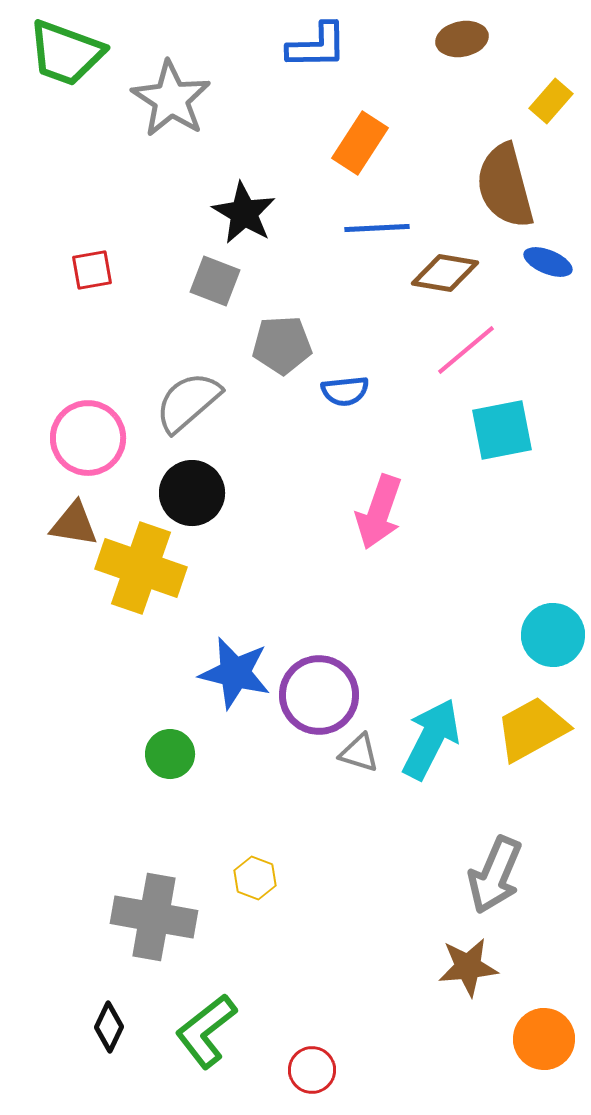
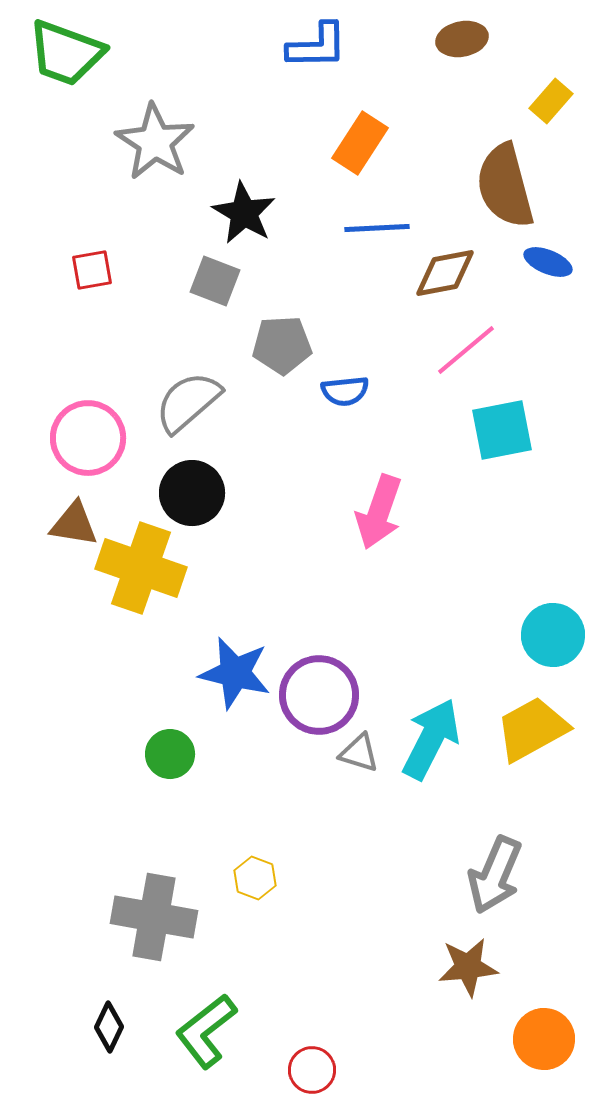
gray star: moved 16 px left, 43 px down
brown diamond: rotated 20 degrees counterclockwise
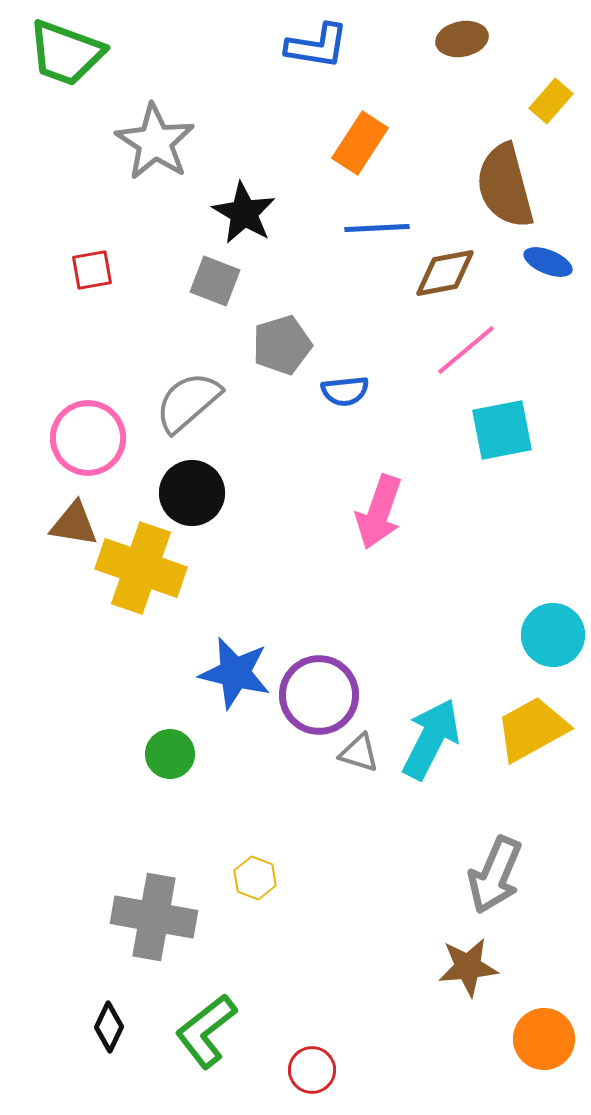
blue L-shape: rotated 10 degrees clockwise
gray pentagon: rotated 14 degrees counterclockwise
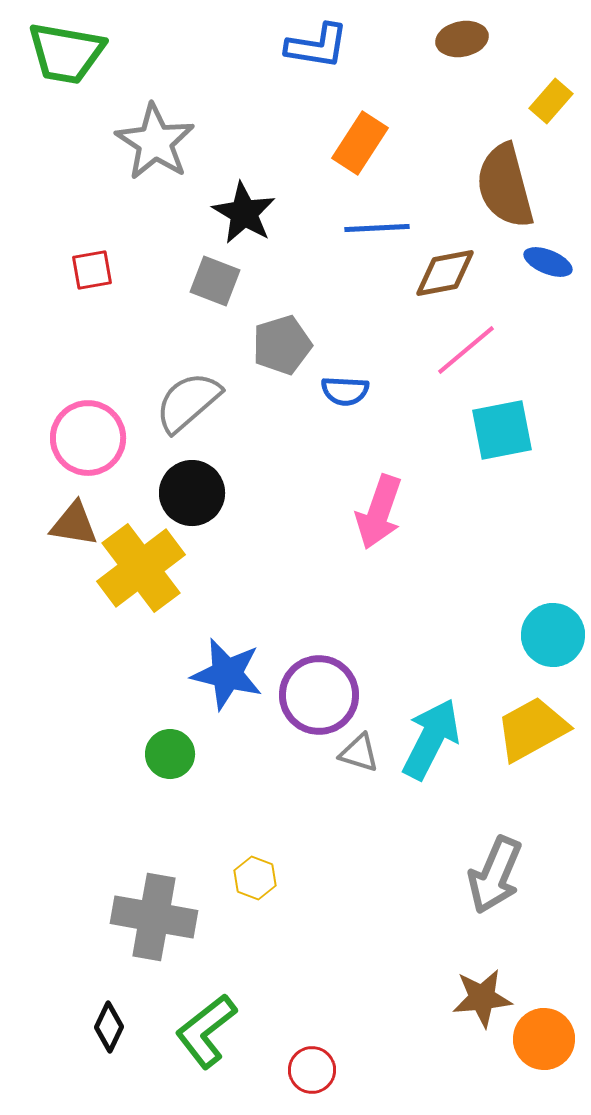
green trapezoid: rotated 10 degrees counterclockwise
blue semicircle: rotated 9 degrees clockwise
yellow cross: rotated 34 degrees clockwise
blue star: moved 8 px left, 1 px down
brown star: moved 14 px right, 31 px down
